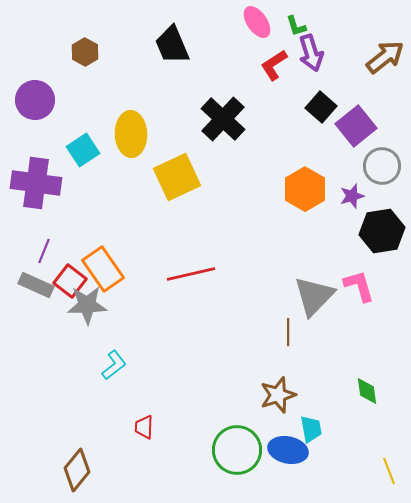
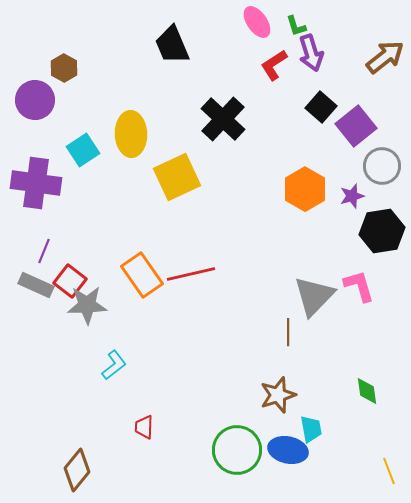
brown hexagon: moved 21 px left, 16 px down
orange rectangle: moved 39 px right, 6 px down
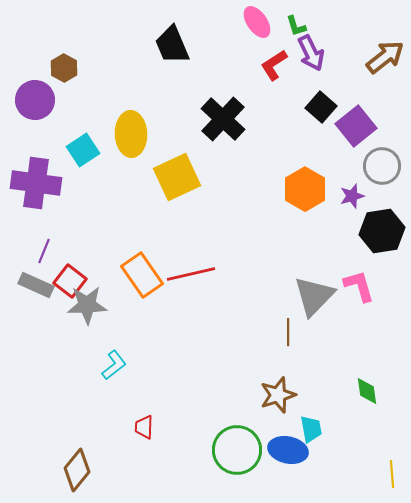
purple arrow: rotated 9 degrees counterclockwise
yellow line: moved 3 px right, 3 px down; rotated 16 degrees clockwise
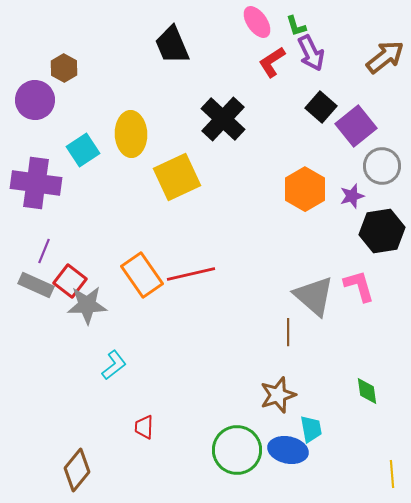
red L-shape: moved 2 px left, 3 px up
gray triangle: rotated 33 degrees counterclockwise
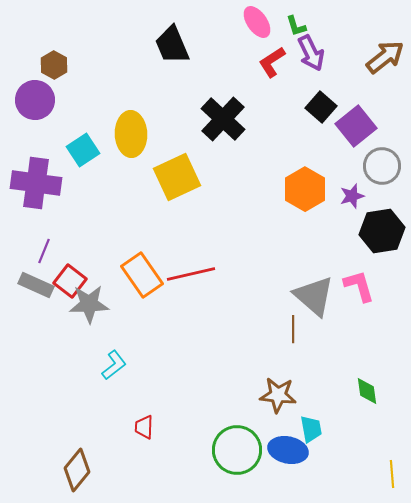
brown hexagon: moved 10 px left, 3 px up
gray star: moved 2 px right, 1 px up
brown line: moved 5 px right, 3 px up
brown star: rotated 24 degrees clockwise
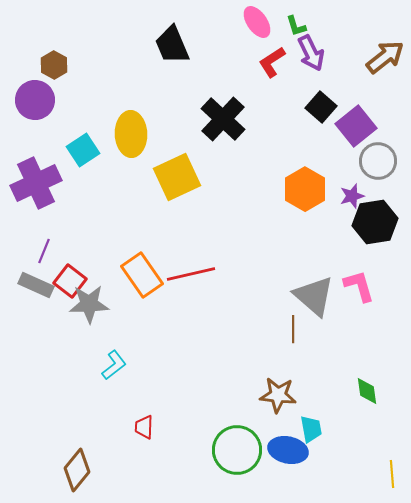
gray circle: moved 4 px left, 5 px up
purple cross: rotated 33 degrees counterclockwise
black hexagon: moved 7 px left, 9 px up
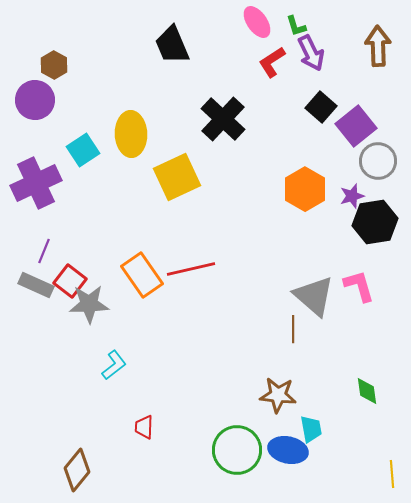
brown arrow: moved 7 px left, 11 px up; rotated 54 degrees counterclockwise
red line: moved 5 px up
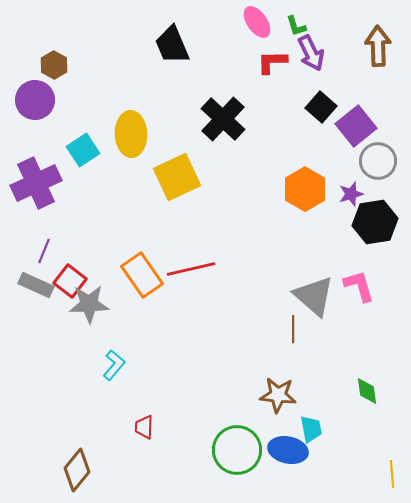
red L-shape: rotated 32 degrees clockwise
purple star: moved 1 px left, 2 px up
cyan L-shape: rotated 12 degrees counterclockwise
